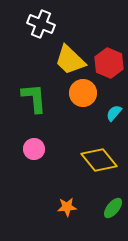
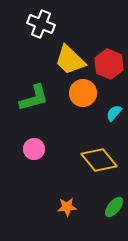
red hexagon: moved 1 px down
green L-shape: rotated 80 degrees clockwise
green ellipse: moved 1 px right, 1 px up
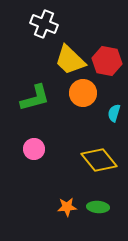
white cross: moved 3 px right
red hexagon: moved 2 px left, 3 px up; rotated 12 degrees counterclockwise
green L-shape: moved 1 px right
cyan semicircle: rotated 24 degrees counterclockwise
green ellipse: moved 16 px left; rotated 55 degrees clockwise
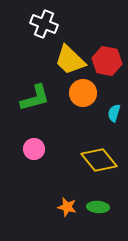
orange star: rotated 18 degrees clockwise
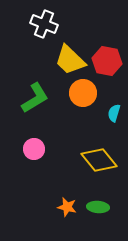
green L-shape: rotated 16 degrees counterclockwise
